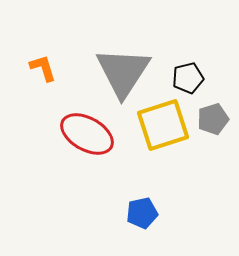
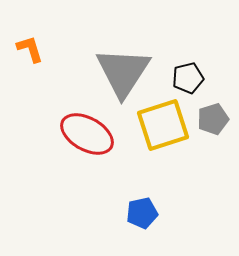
orange L-shape: moved 13 px left, 19 px up
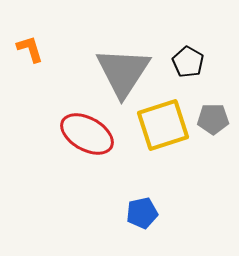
black pentagon: moved 16 px up; rotated 28 degrees counterclockwise
gray pentagon: rotated 16 degrees clockwise
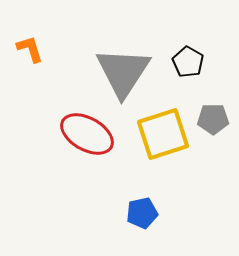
yellow square: moved 9 px down
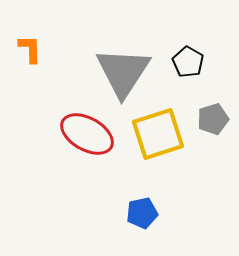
orange L-shape: rotated 16 degrees clockwise
gray pentagon: rotated 16 degrees counterclockwise
yellow square: moved 5 px left
